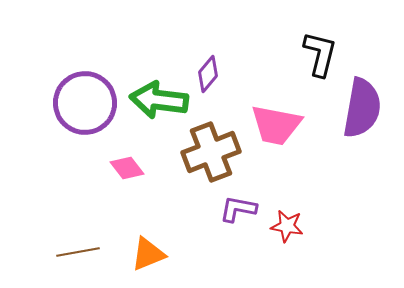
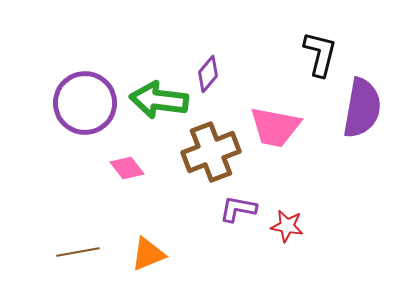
pink trapezoid: moved 1 px left, 2 px down
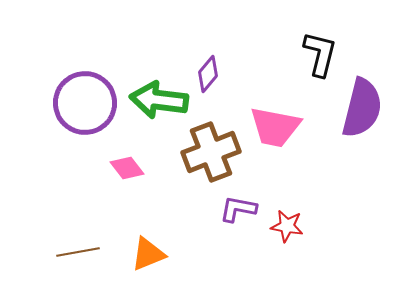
purple semicircle: rotated 4 degrees clockwise
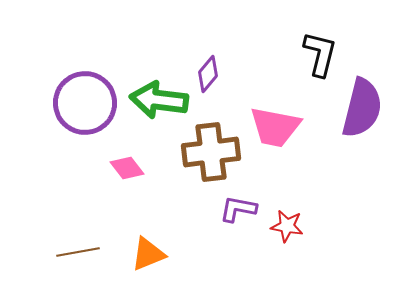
brown cross: rotated 14 degrees clockwise
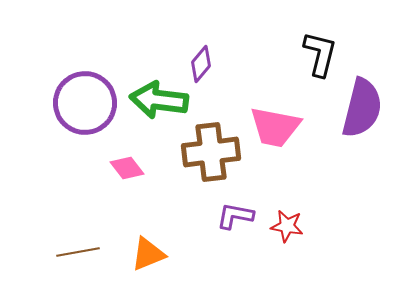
purple diamond: moved 7 px left, 10 px up
purple L-shape: moved 3 px left, 7 px down
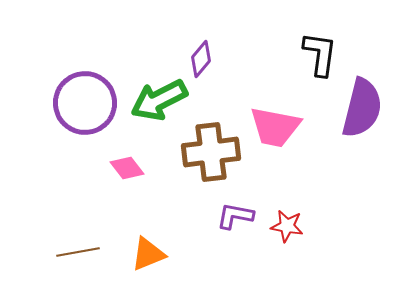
black L-shape: rotated 6 degrees counterclockwise
purple diamond: moved 5 px up
green arrow: rotated 34 degrees counterclockwise
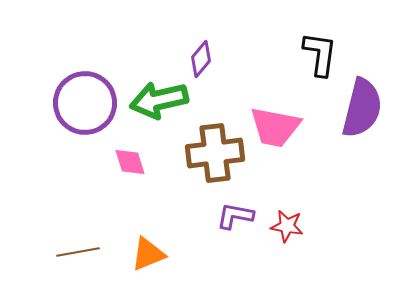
green arrow: rotated 14 degrees clockwise
brown cross: moved 4 px right, 1 px down
pink diamond: moved 3 px right, 6 px up; rotated 20 degrees clockwise
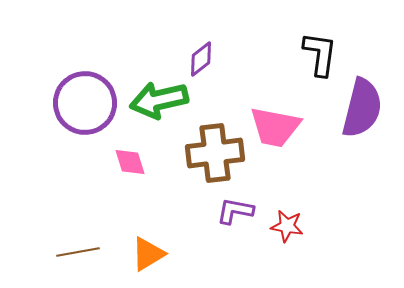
purple diamond: rotated 12 degrees clockwise
purple L-shape: moved 5 px up
orange triangle: rotated 9 degrees counterclockwise
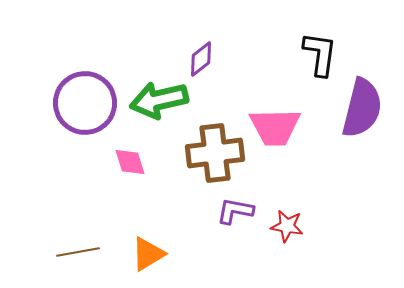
pink trapezoid: rotated 12 degrees counterclockwise
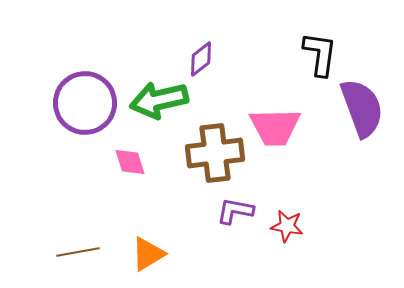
purple semicircle: rotated 34 degrees counterclockwise
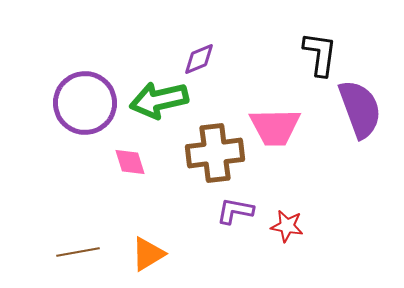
purple diamond: moved 2 px left; rotated 15 degrees clockwise
purple semicircle: moved 2 px left, 1 px down
